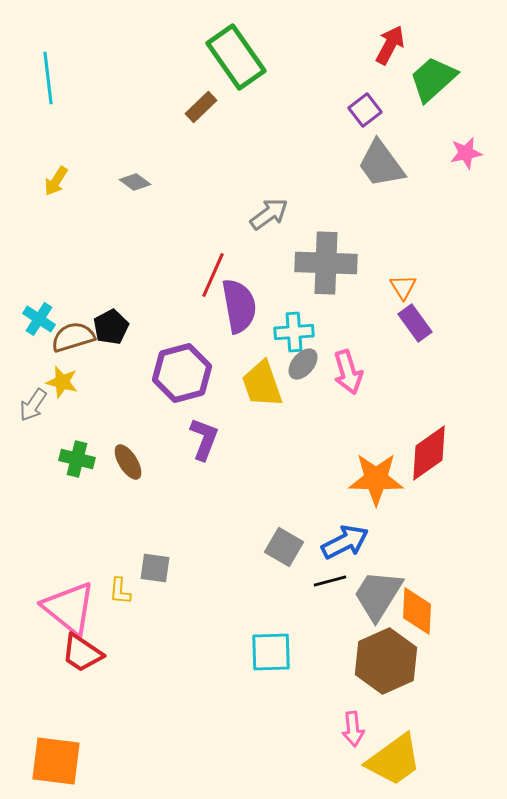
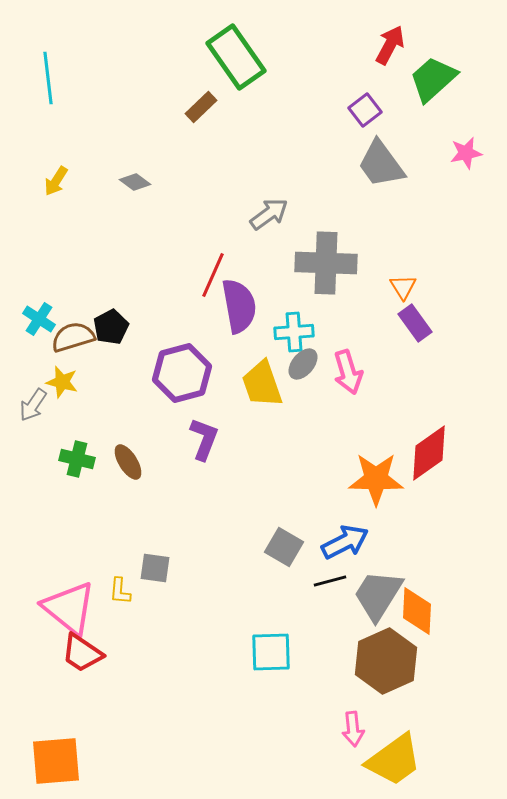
orange square at (56, 761): rotated 12 degrees counterclockwise
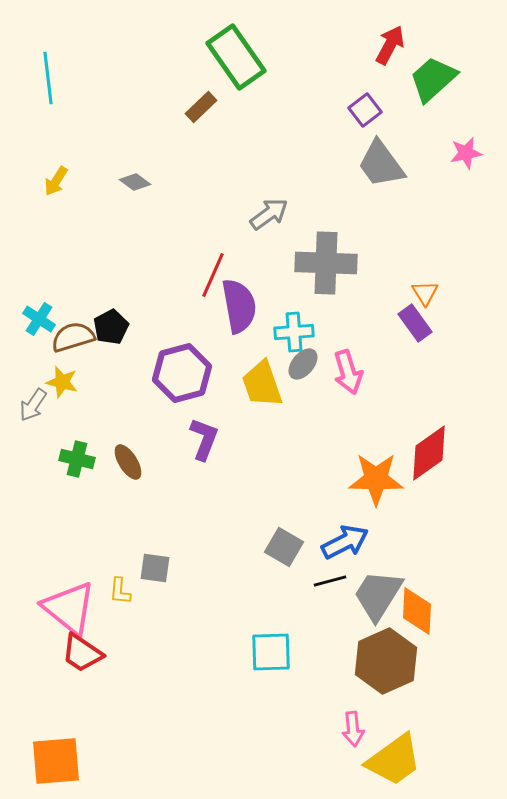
orange triangle at (403, 287): moved 22 px right, 6 px down
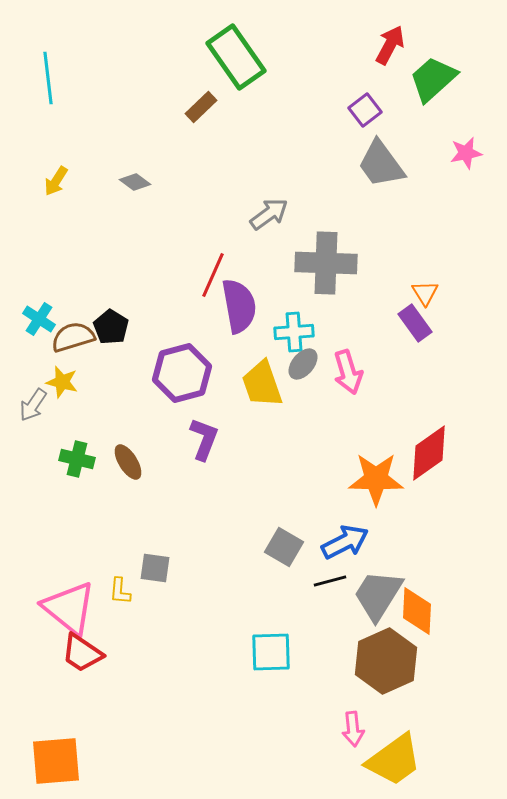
black pentagon at (111, 327): rotated 12 degrees counterclockwise
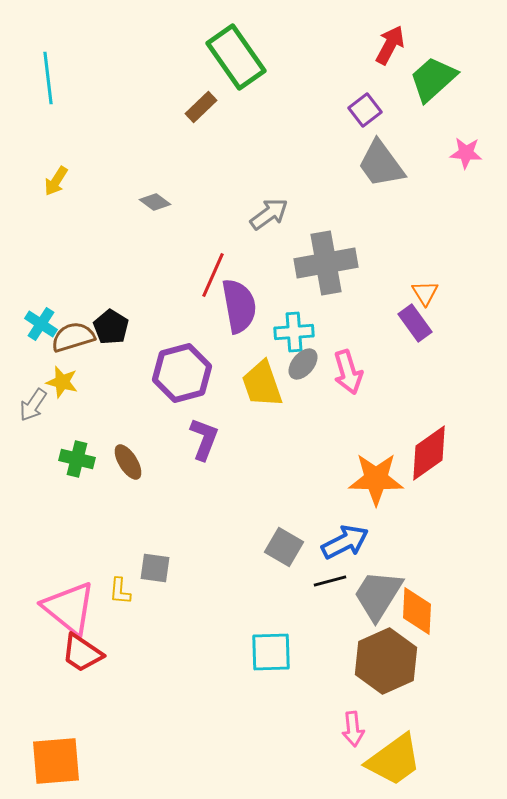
pink star at (466, 153): rotated 16 degrees clockwise
gray diamond at (135, 182): moved 20 px right, 20 px down
gray cross at (326, 263): rotated 12 degrees counterclockwise
cyan cross at (39, 319): moved 2 px right, 5 px down
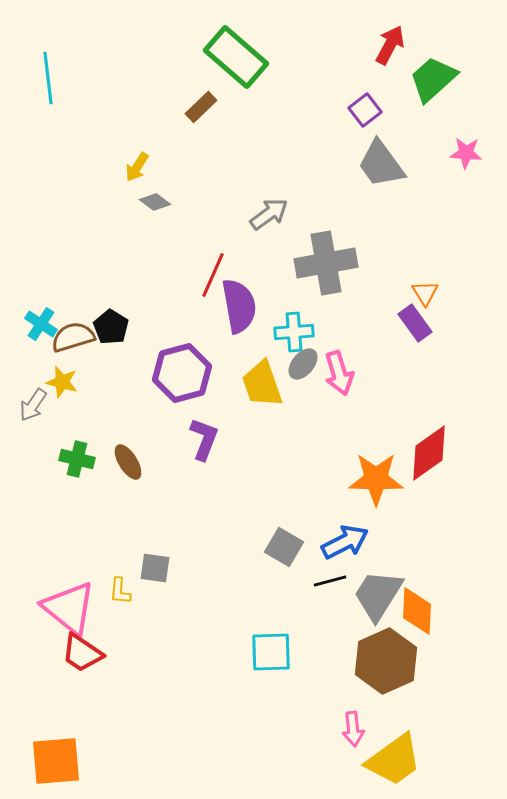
green rectangle at (236, 57): rotated 14 degrees counterclockwise
yellow arrow at (56, 181): moved 81 px right, 14 px up
pink arrow at (348, 372): moved 9 px left, 1 px down
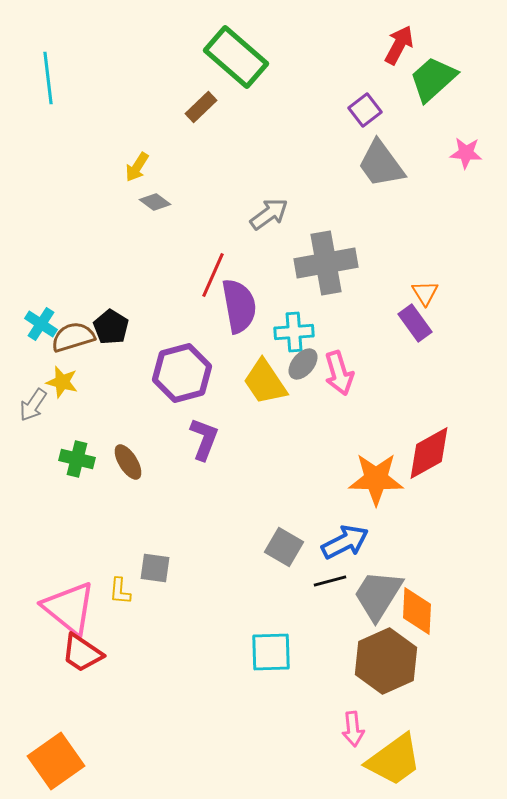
red arrow at (390, 45): moved 9 px right
yellow trapezoid at (262, 384): moved 3 px right, 2 px up; rotated 15 degrees counterclockwise
red diamond at (429, 453): rotated 6 degrees clockwise
orange square at (56, 761): rotated 30 degrees counterclockwise
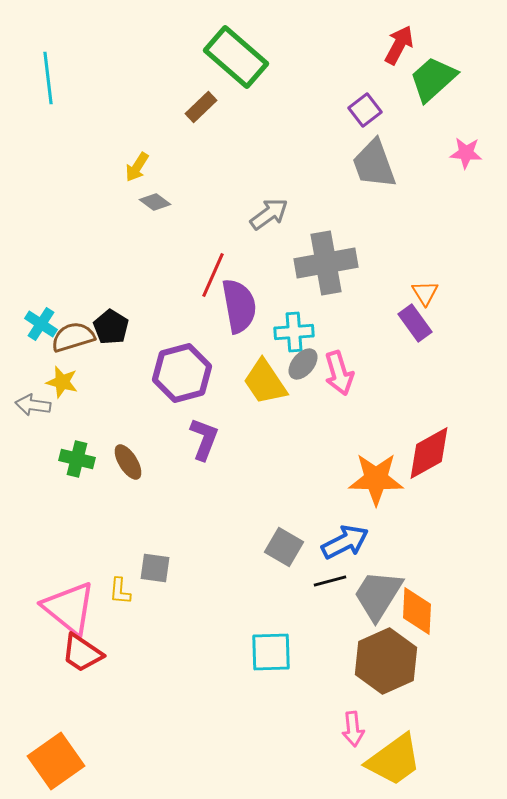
gray trapezoid at (381, 164): moved 7 px left; rotated 16 degrees clockwise
gray arrow at (33, 405): rotated 64 degrees clockwise
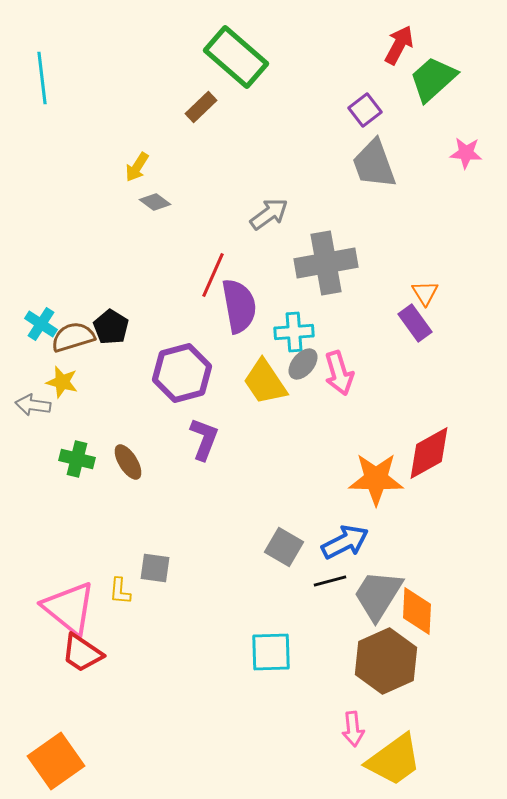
cyan line at (48, 78): moved 6 px left
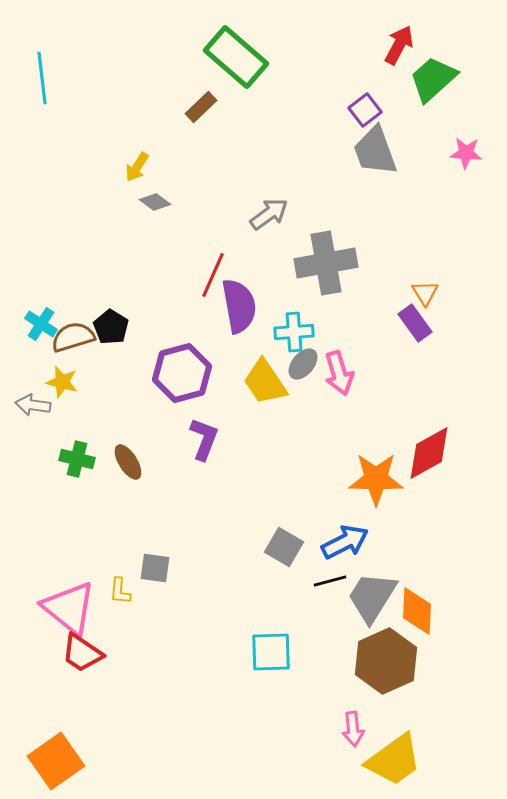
gray trapezoid at (374, 164): moved 1 px right, 13 px up
gray trapezoid at (378, 595): moved 6 px left, 2 px down
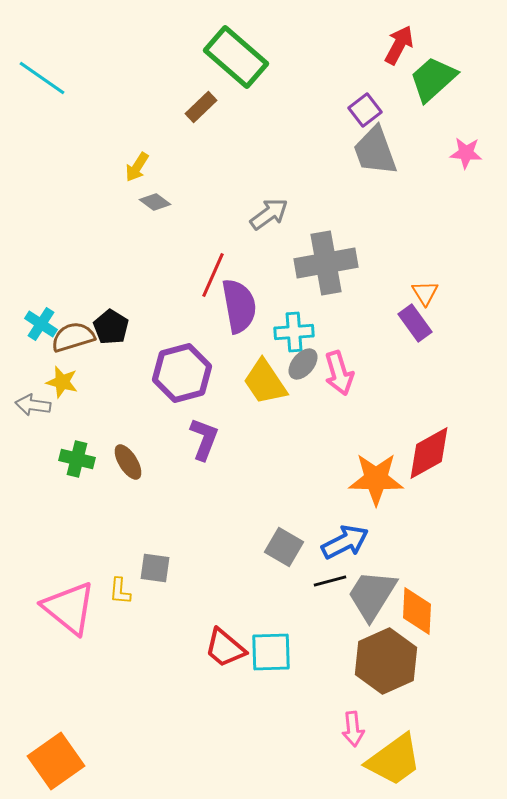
cyan line at (42, 78): rotated 48 degrees counterclockwise
gray trapezoid at (372, 597): moved 2 px up
red trapezoid at (82, 653): moved 143 px right, 5 px up; rotated 6 degrees clockwise
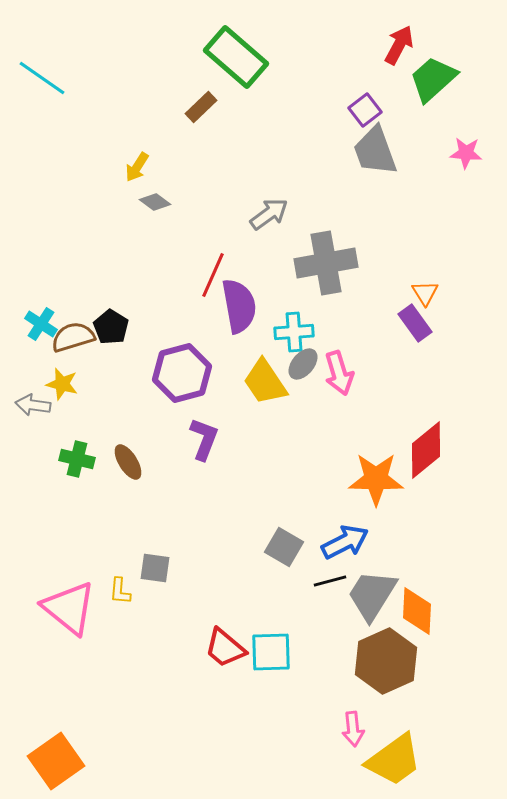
yellow star at (62, 382): moved 2 px down
red diamond at (429, 453): moved 3 px left, 3 px up; rotated 10 degrees counterclockwise
